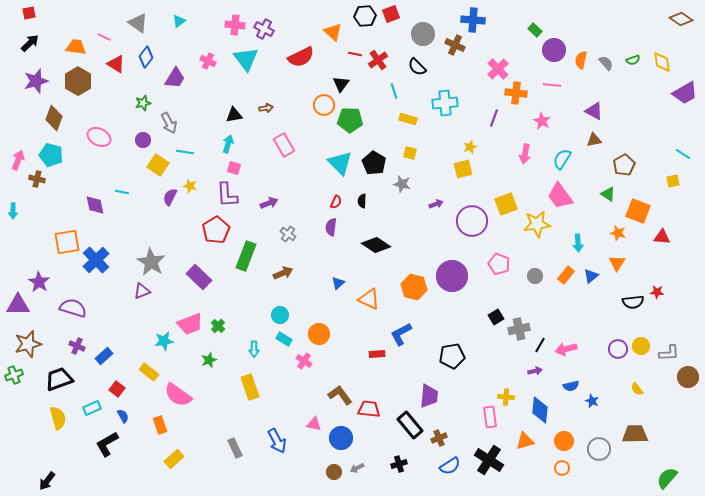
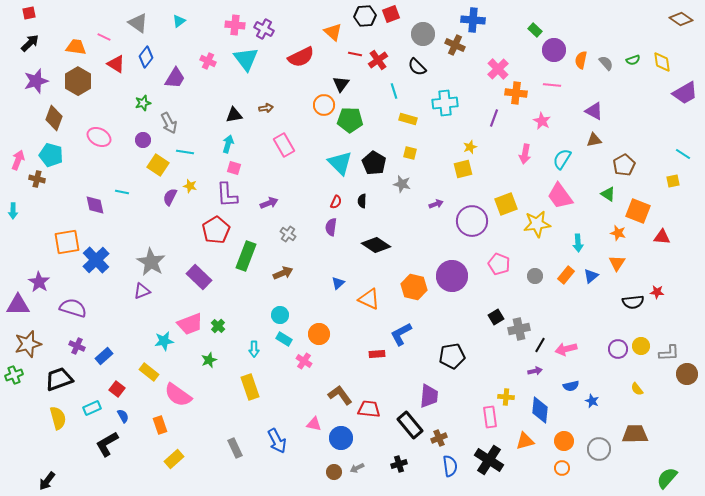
brown circle at (688, 377): moved 1 px left, 3 px up
blue semicircle at (450, 466): rotated 65 degrees counterclockwise
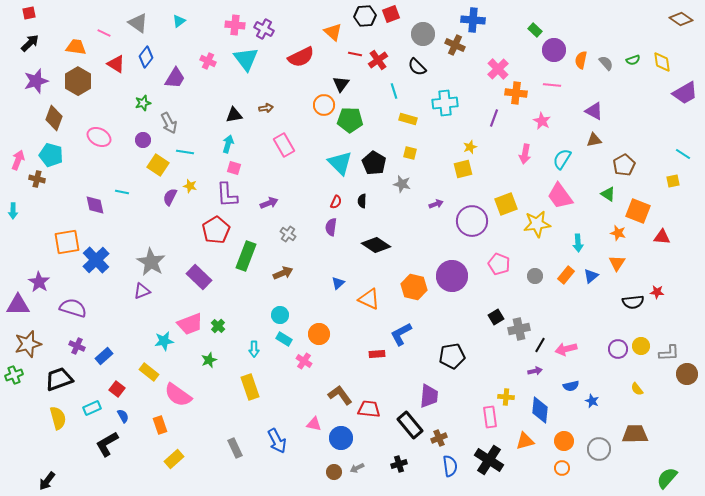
pink line at (104, 37): moved 4 px up
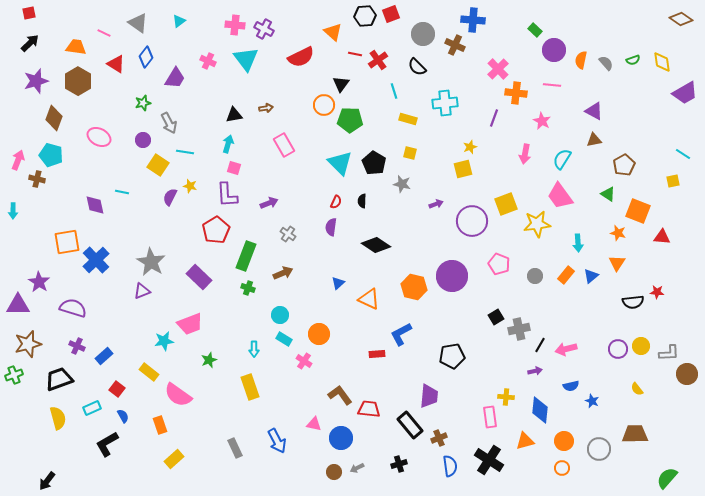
green cross at (218, 326): moved 30 px right, 38 px up; rotated 24 degrees counterclockwise
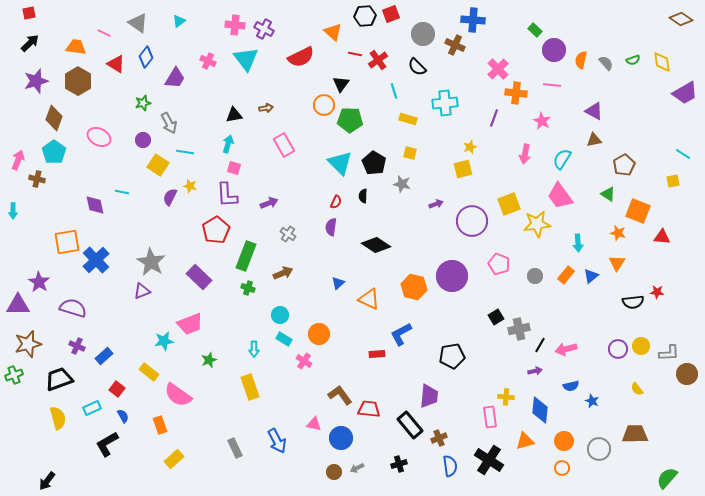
cyan pentagon at (51, 155): moved 3 px right, 3 px up; rotated 20 degrees clockwise
black semicircle at (362, 201): moved 1 px right, 5 px up
yellow square at (506, 204): moved 3 px right
